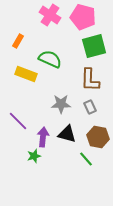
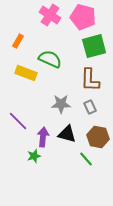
yellow rectangle: moved 1 px up
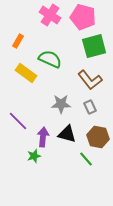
yellow rectangle: rotated 15 degrees clockwise
brown L-shape: rotated 40 degrees counterclockwise
